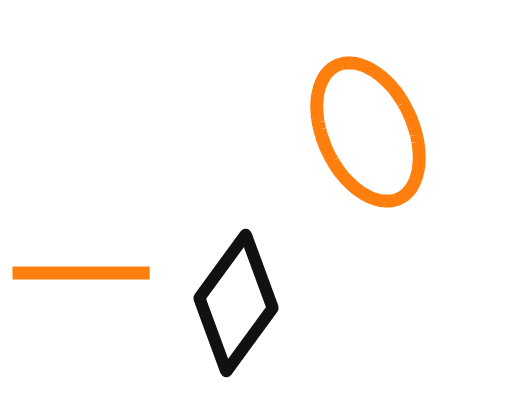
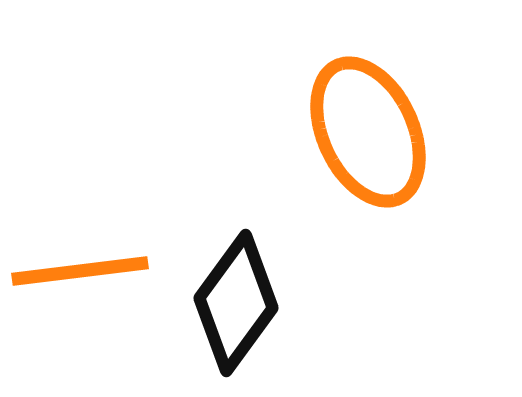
orange line: moved 1 px left, 2 px up; rotated 7 degrees counterclockwise
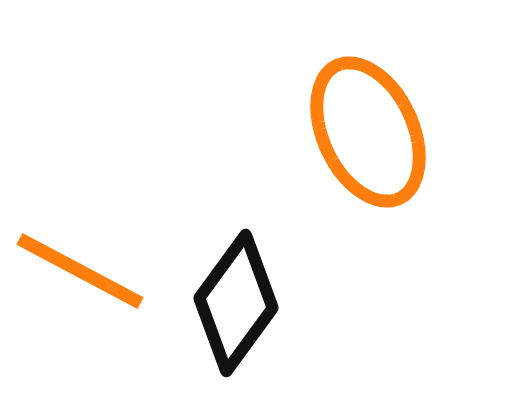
orange line: rotated 35 degrees clockwise
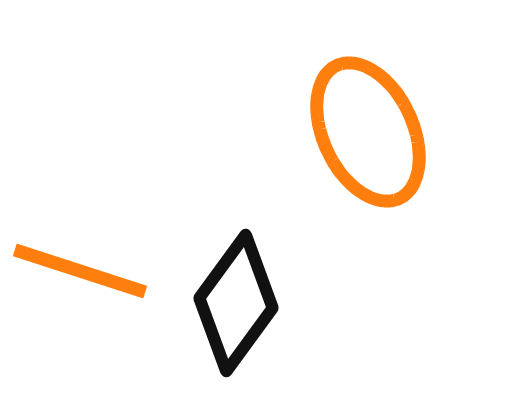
orange line: rotated 10 degrees counterclockwise
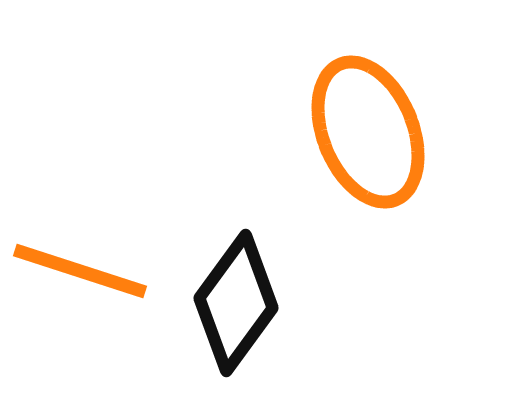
orange ellipse: rotated 3 degrees clockwise
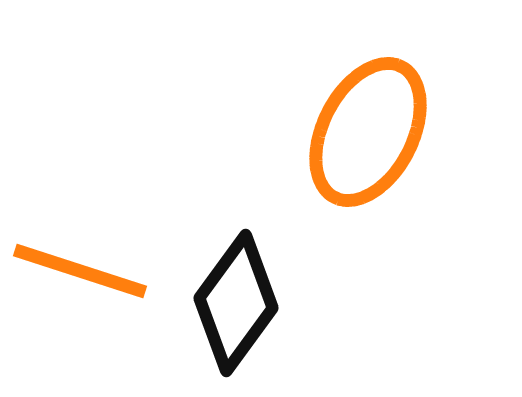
orange ellipse: rotated 49 degrees clockwise
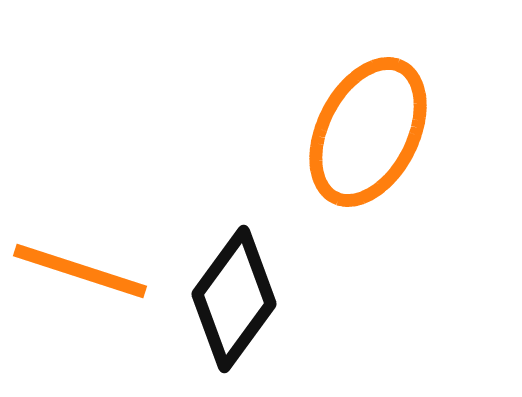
black diamond: moved 2 px left, 4 px up
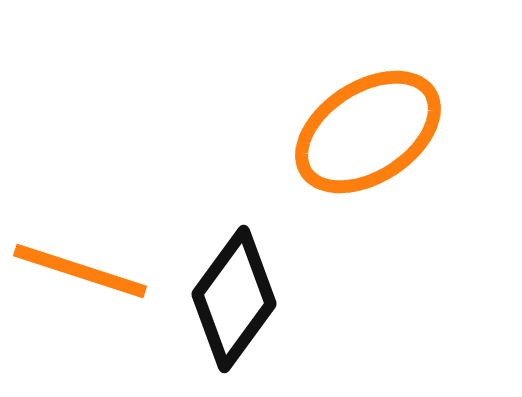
orange ellipse: rotated 30 degrees clockwise
